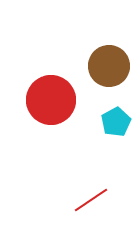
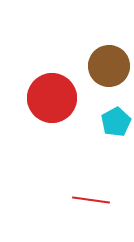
red circle: moved 1 px right, 2 px up
red line: rotated 42 degrees clockwise
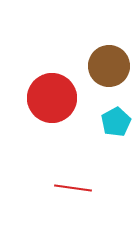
red line: moved 18 px left, 12 px up
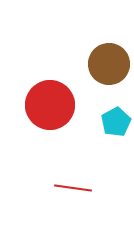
brown circle: moved 2 px up
red circle: moved 2 px left, 7 px down
